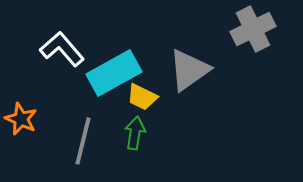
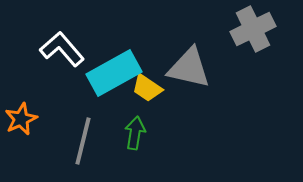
gray triangle: moved 2 px up; rotated 48 degrees clockwise
yellow trapezoid: moved 5 px right, 9 px up; rotated 8 degrees clockwise
orange star: rotated 24 degrees clockwise
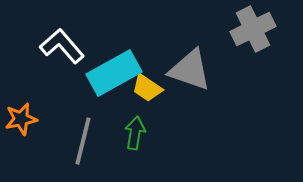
white L-shape: moved 3 px up
gray triangle: moved 1 px right, 2 px down; rotated 6 degrees clockwise
orange star: rotated 12 degrees clockwise
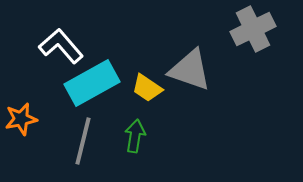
white L-shape: moved 1 px left
cyan rectangle: moved 22 px left, 10 px down
green arrow: moved 3 px down
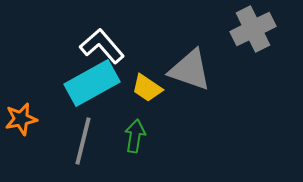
white L-shape: moved 41 px right
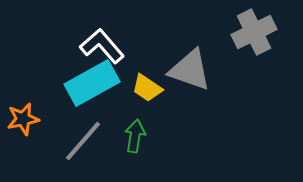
gray cross: moved 1 px right, 3 px down
orange star: moved 2 px right
gray line: rotated 27 degrees clockwise
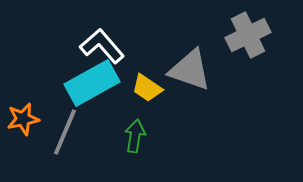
gray cross: moved 6 px left, 3 px down
gray line: moved 18 px left, 9 px up; rotated 18 degrees counterclockwise
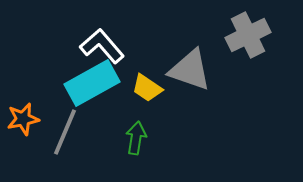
green arrow: moved 1 px right, 2 px down
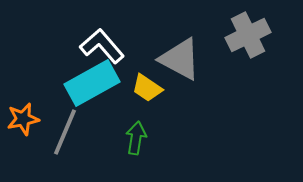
gray triangle: moved 10 px left, 11 px up; rotated 9 degrees clockwise
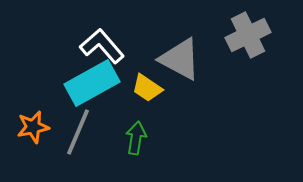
orange star: moved 10 px right, 8 px down
gray line: moved 13 px right
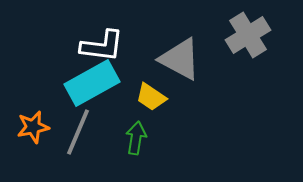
gray cross: rotated 6 degrees counterclockwise
white L-shape: rotated 138 degrees clockwise
yellow trapezoid: moved 4 px right, 9 px down
